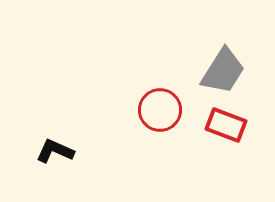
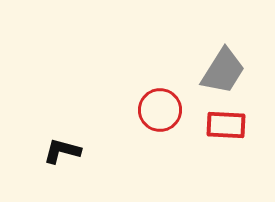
red rectangle: rotated 18 degrees counterclockwise
black L-shape: moved 7 px right; rotated 9 degrees counterclockwise
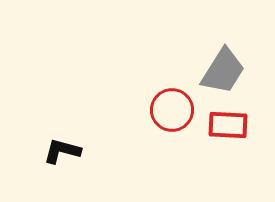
red circle: moved 12 px right
red rectangle: moved 2 px right
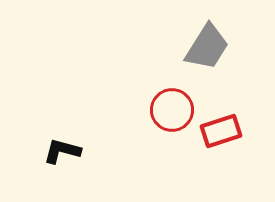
gray trapezoid: moved 16 px left, 24 px up
red rectangle: moved 7 px left, 6 px down; rotated 21 degrees counterclockwise
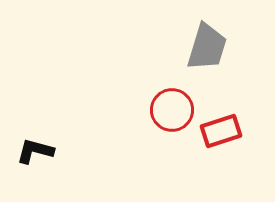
gray trapezoid: rotated 15 degrees counterclockwise
black L-shape: moved 27 px left
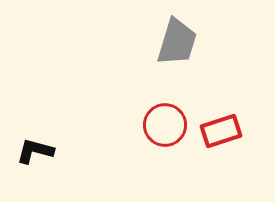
gray trapezoid: moved 30 px left, 5 px up
red circle: moved 7 px left, 15 px down
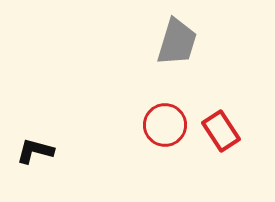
red rectangle: rotated 75 degrees clockwise
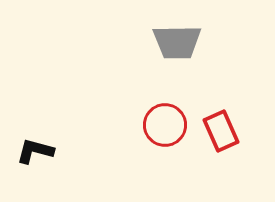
gray trapezoid: rotated 72 degrees clockwise
red rectangle: rotated 9 degrees clockwise
